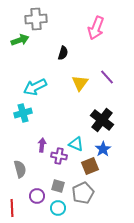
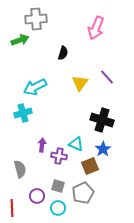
black cross: rotated 20 degrees counterclockwise
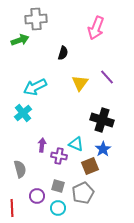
cyan cross: rotated 24 degrees counterclockwise
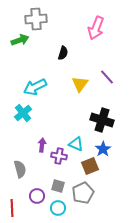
yellow triangle: moved 1 px down
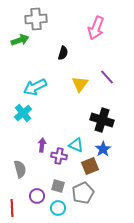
cyan triangle: moved 1 px down
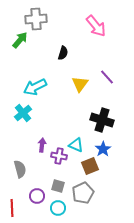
pink arrow: moved 2 px up; rotated 60 degrees counterclockwise
green arrow: rotated 30 degrees counterclockwise
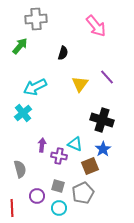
green arrow: moved 6 px down
cyan triangle: moved 1 px left, 1 px up
cyan circle: moved 1 px right
